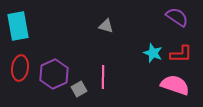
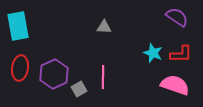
gray triangle: moved 2 px left, 1 px down; rotated 14 degrees counterclockwise
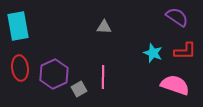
red L-shape: moved 4 px right, 3 px up
red ellipse: rotated 15 degrees counterclockwise
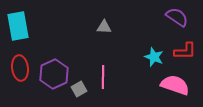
cyan star: moved 1 px right, 4 px down
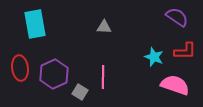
cyan rectangle: moved 17 px right, 2 px up
gray square: moved 1 px right, 3 px down; rotated 28 degrees counterclockwise
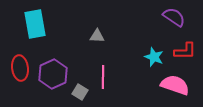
purple semicircle: moved 3 px left
gray triangle: moved 7 px left, 9 px down
purple hexagon: moved 1 px left
